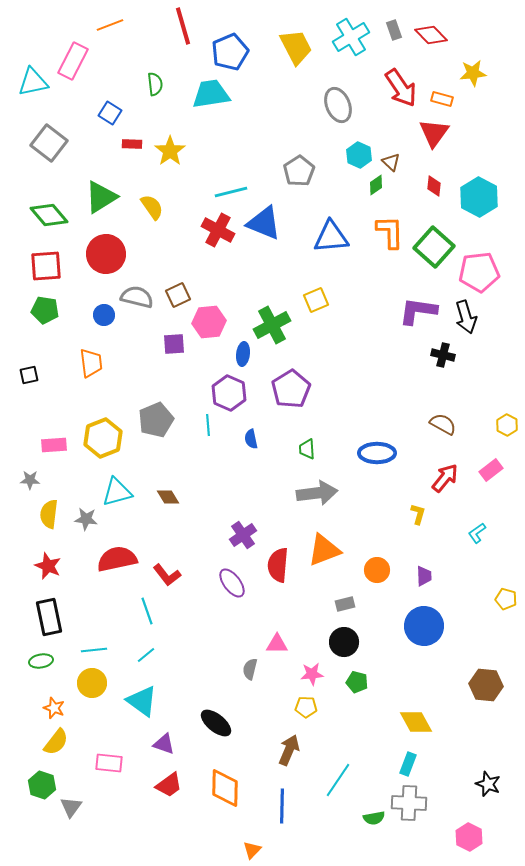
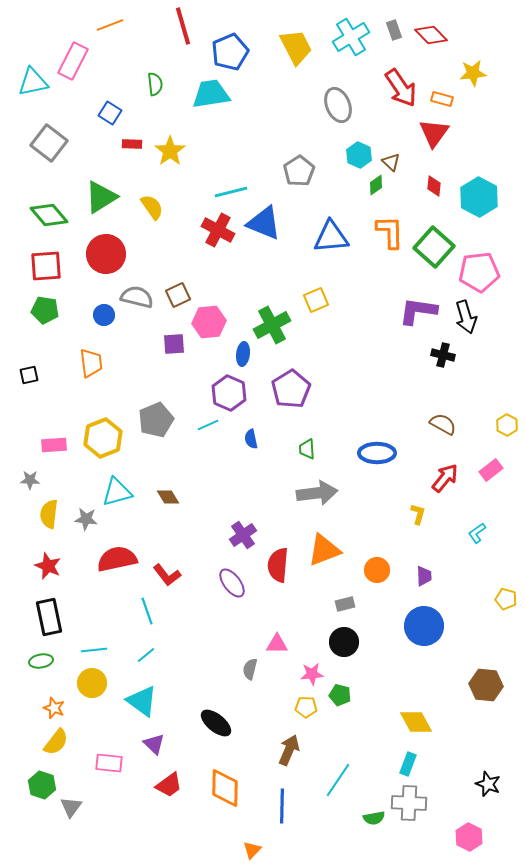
cyan line at (208, 425): rotated 70 degrees clockwise
green pentagon at (357, 682): moved 17 px left, 13 px down
purple triangle at (164, 744): moved 10 px left; rotated 25 degrees clockwise
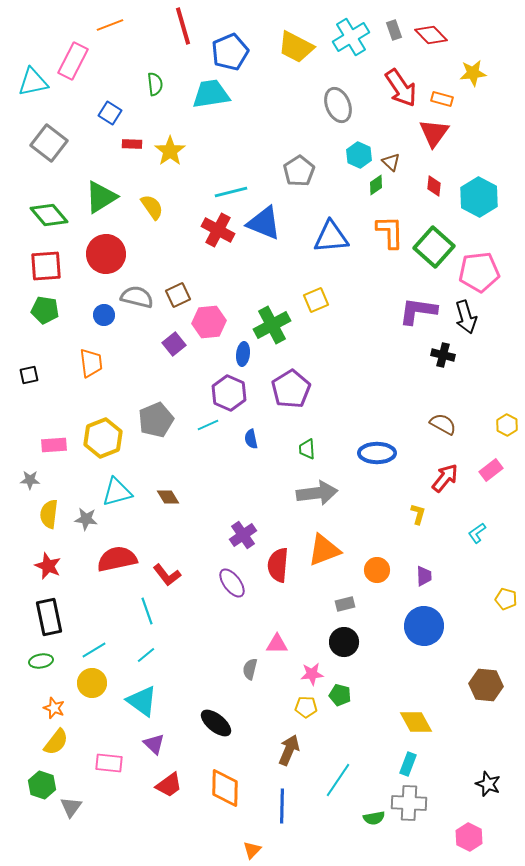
yellow trapezoid at (296, 47): rotated 144 degrees clockwise
purple square at (174, 344): rotated 35 degrees counterclockwise
cyan line at (94, 650): rotated 25 degrees counterclockwise
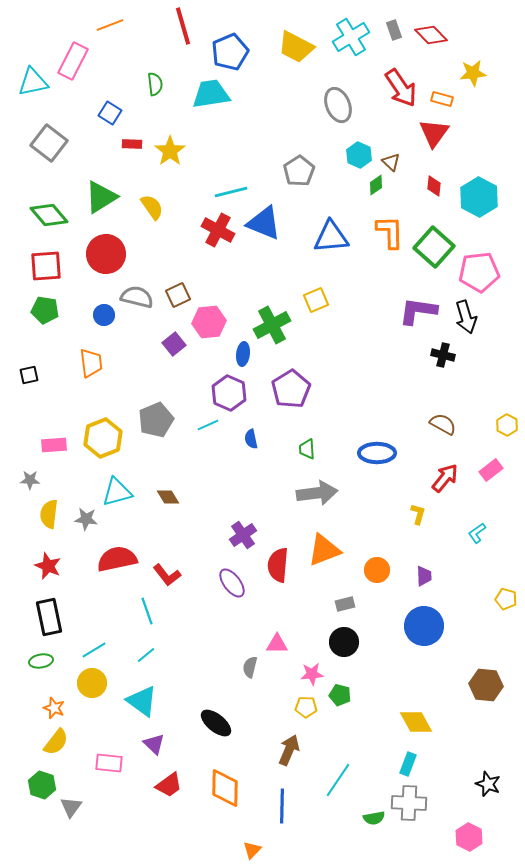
gray semicircle at (250, 669): moved 2 px up
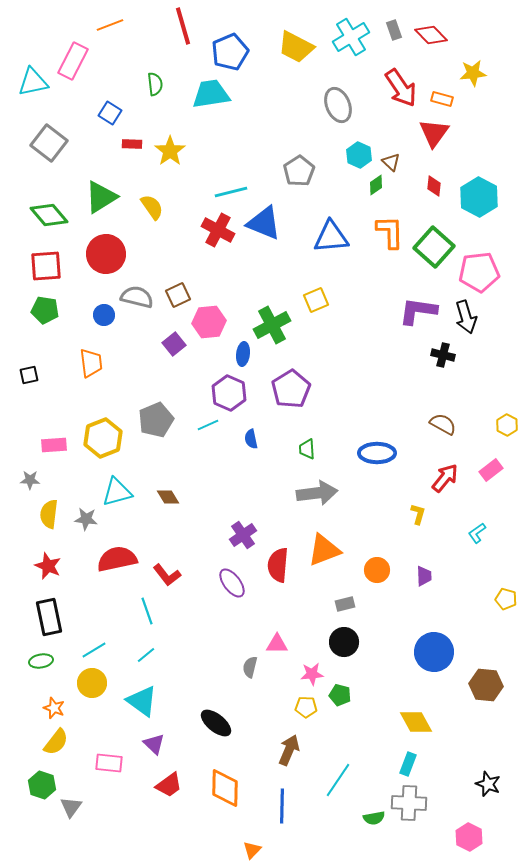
blue circle at (424, 626): moved 10 px right, 26 px down
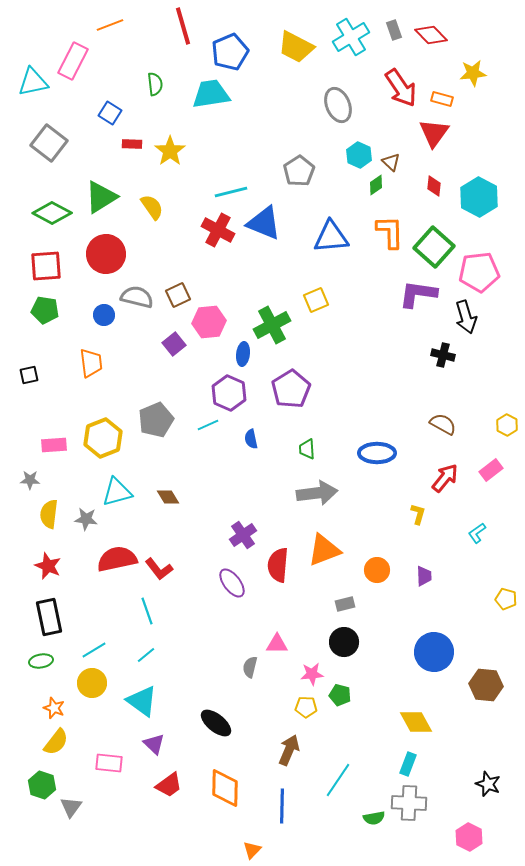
green diamond at (49, 215): moved 3 px right, 2 px up; rotated 21 degrees counterclockwise
purple L-shape at (418, 311): moved 17 px up
red L-shape at (167, 575): moved 8 px left, 6 px up
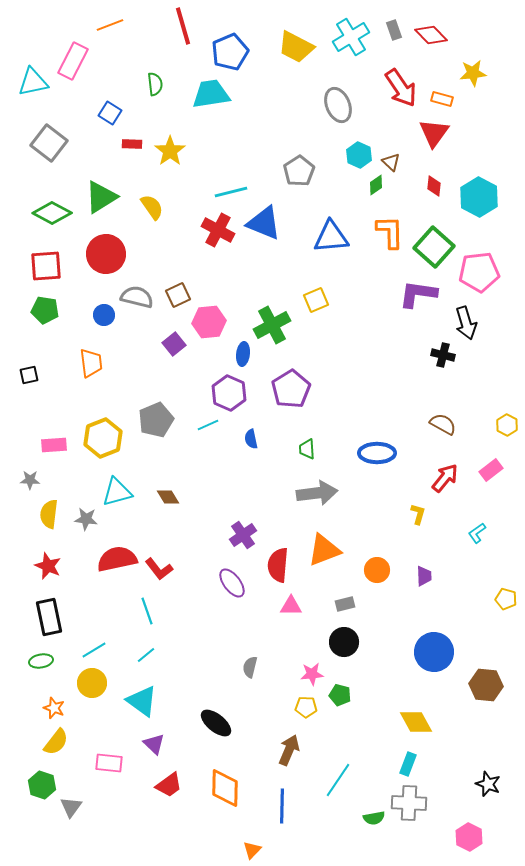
black arrow at (466, 317): moved 6 px down
pink triangle at (277, 644): moved 14 px right, 38 px up
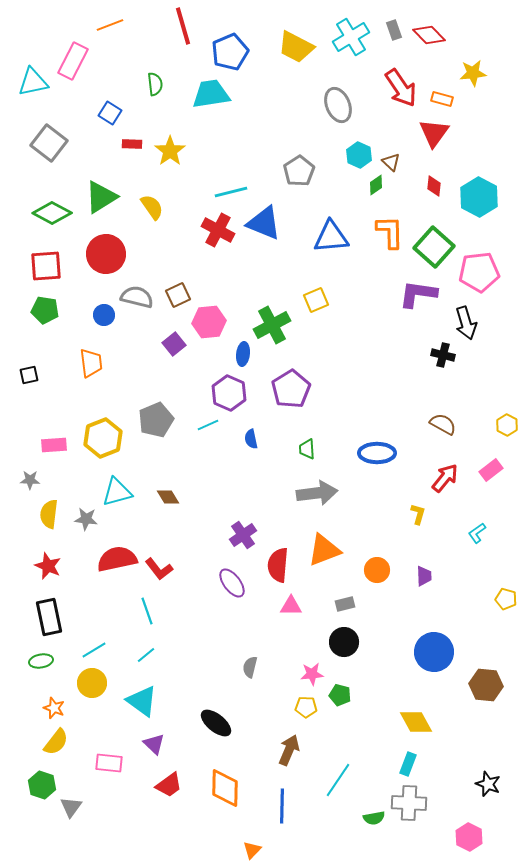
red diamond at (431, 35): moved 2 px left
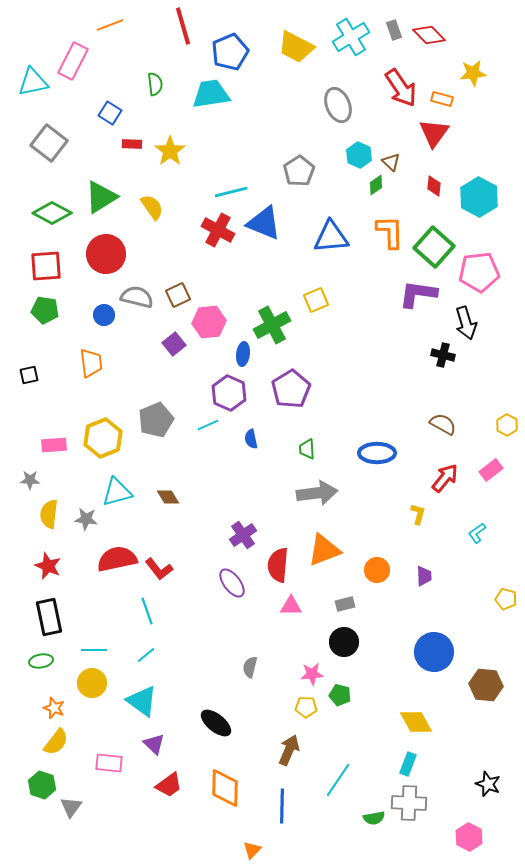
cyan line at (94, 650): rotated 30 degrees clockwise
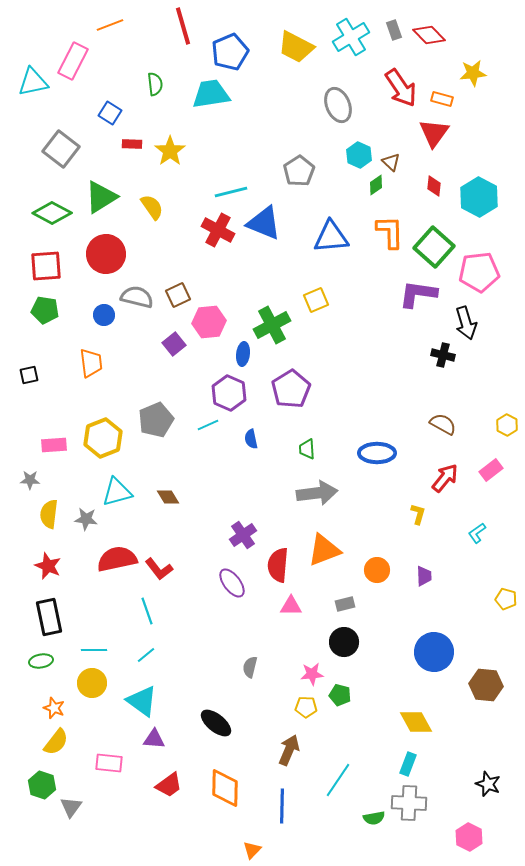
gray square at (49, 143): moved 12 px right, 6 px down
purple triangle at (154, 744): moved 5 px up; rotated 40 degrees counterclockwise
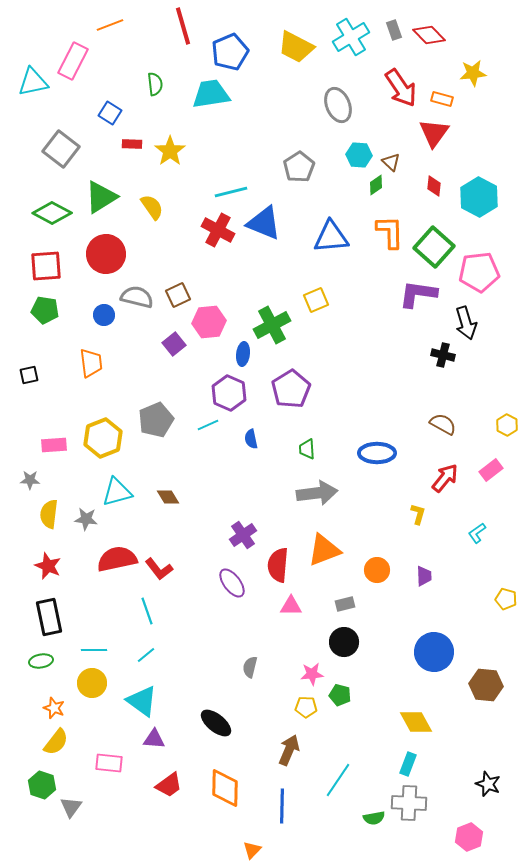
cyan hexagon at (359, 155): rotated 20 degrees counterclockwise
gray pentagon at (299, 171): moved 4 px up
pink hexagon at (469, 837): rotated 12 degrees clockwise
